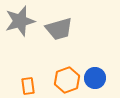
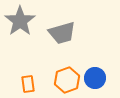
gray star: rotated 20 degrees counterclockwise
gray trapezoid: moved 3 px right, 4 px down
orange rectangle: moved 2 px up
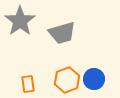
blue circle: moved 1 px left, 1 px down
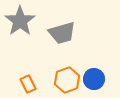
orange rectangle: rotated 18 degrees counterclockwise
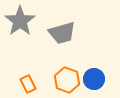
orange hexagon: rotated 20 degrees counterclockwise
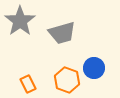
blue circle: moved 11 px up
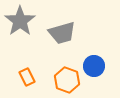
blue circle: moved 2 px up
orange rectangle: moved 1 px left, 7 px up
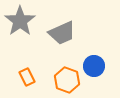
gray trapezoid: rotated 8 degrees counterclockwise
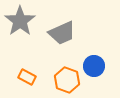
orange rectangle: rotated 36 degrees counterclockwise
